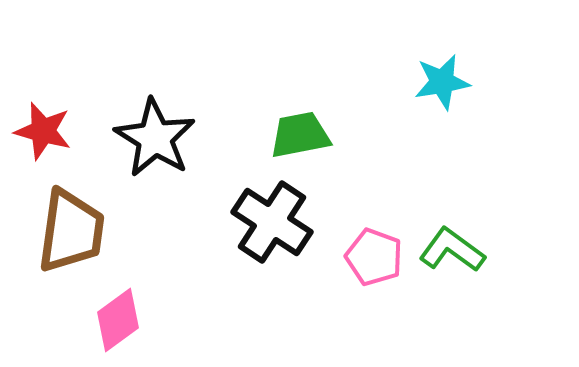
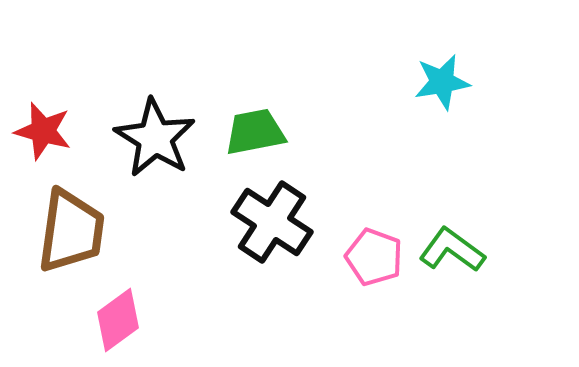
green trapezoid: moved 45 px left, 3 px up
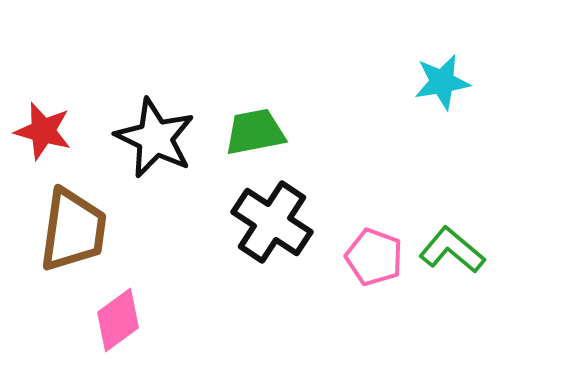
black star: rotated 6 degrees counterclockwise
brown trapezoid: moved 2 px right, 1 px up
green L-shape: rotated 4 degrees clockwise
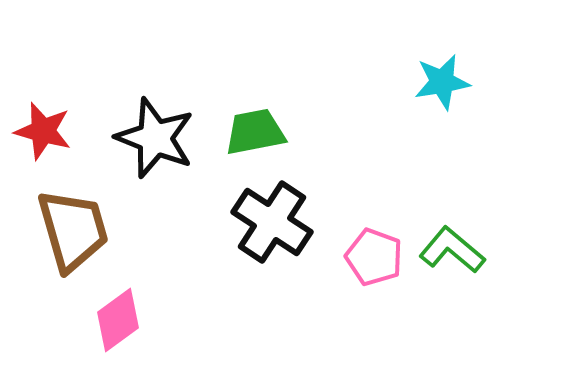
black star: rotated 4 degrees counterclockwise
brown trapezoid: rotated 24 degrees counterclockwise
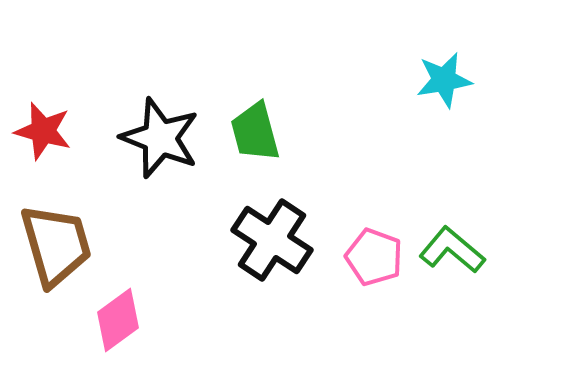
cyan star: moved 2 px right, 2 px up
green trapezoid: rotated 94 degrees counterclockwise
black star: moved 5 px right
black cross: moved 18 px down
brown trapezoid: moved 17 px left, 15 px down
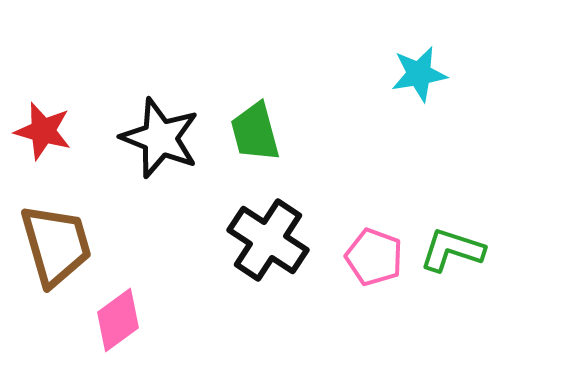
cyan star: moved 25 px left, 6 px up
black cross: moved 4 px left
green L-shape: rotated 22 degrees counterclockwise
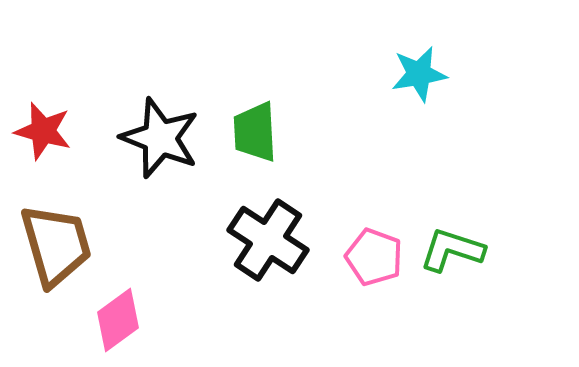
green trapezoid: rotated 12 degrees clockwise
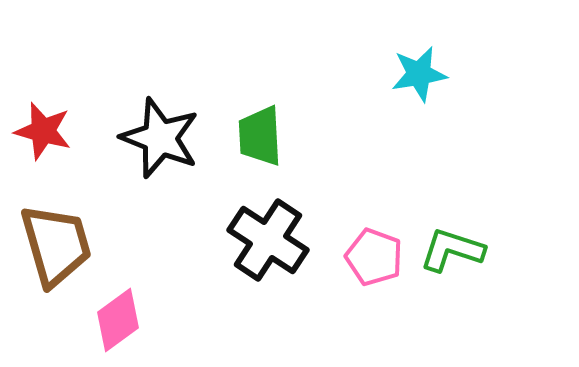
green trapezoid: moved 5 px right, 4 px down
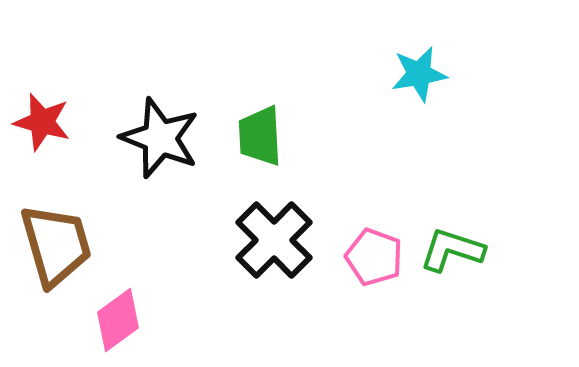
red star: moved 1 px left, 9 px up
black cross: moved 6 px right; rotated 12 degrees clockwise
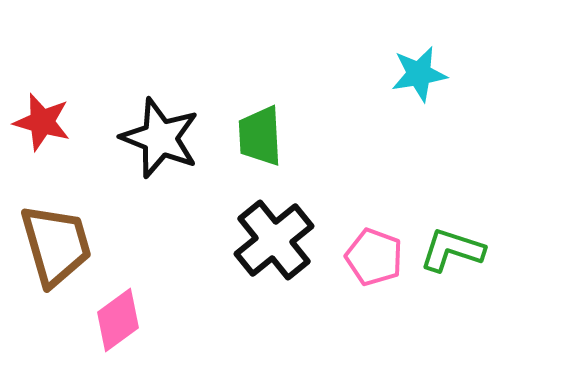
black cross: rotated 6 degrees clockwise
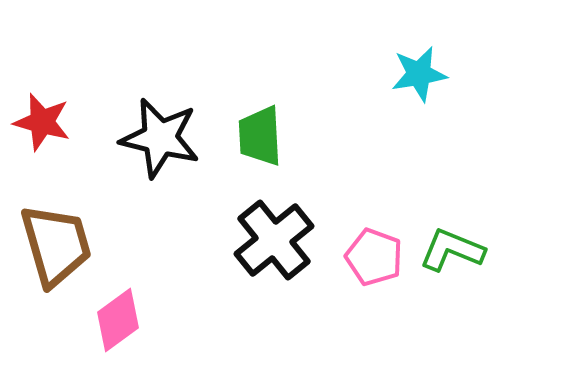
black star: rotated 8 degrees counterclockwise
green L-shape: rotated 4 degrees clockwise
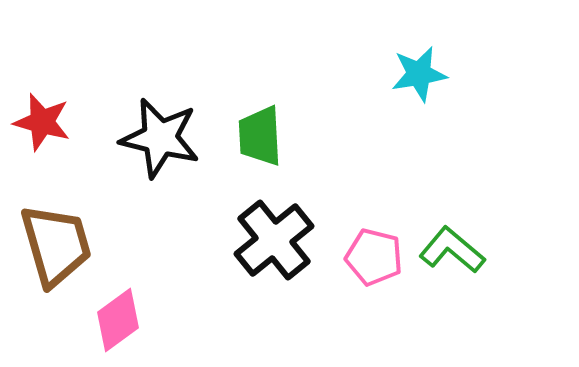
green L-shape: rotated 18 degrees clockwise
pink pentagon: rotated 6 degrees counterclockwise
